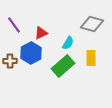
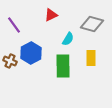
red triangle: moved 10 px right, 18 px up
cyan semicircle: moved 4 px up
brown cross: rotated 24 degrees clockwise
green rectangle: rotated 50 degrees counterclockwise
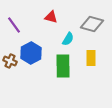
red triangle: moved 2 px down; rotated 40 degrees clockwise
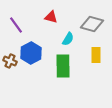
purple line: moved 2 px right
yellow rectangle: moved 5 px right, 3 px up
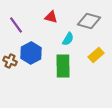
gray diamond: moved 3 px left, 3 px up
yellow rectangle: rotated 49 degrees clockwise
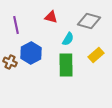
purple line: rotated 24 degrees clockwise
brown cross: moved 1 px down
green rectangle: moved 3 px right, 1 px up
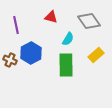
gray diamond: rotated 40 degrees clockwise
brown cross: moved 2 px up
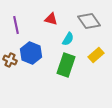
red triangle: moved 2 px down
blue hexagon: rotated 10 degrees counterclockwise
green rectangle: rotated 20 degrees clockwise
